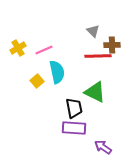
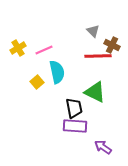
brown cross: rotated 28 degrees clockwise
yellow square: moved 1 px down
purple rectangle: moved 1 px right, 2 px up
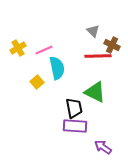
cyan semicircle: moved 4 px up
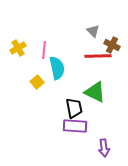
pink line: rotated 60 degrees counterclockwise
purple arrow: moved 1 px right, 1 px down; rotated 132 degrees counterclockwise
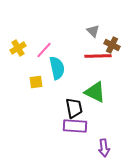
pink line: rotated 36 degrees clockwise
yellow square: moved 1 px left; rotated 32 degrees clockwise
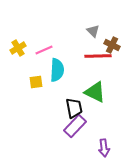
pink line: rotated 24 degrees clockwise
cyan semicircle: moved 2 px down; rotated 15 degrees clockwise
purple rectangle: rotated 50 degrees counterclockwise
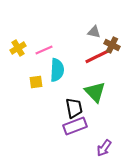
gray triangle: moved 1 px right, 1 px down; rotated 32 degrees counterclockwise
red line: rotated 24 degrees counterclockwise
green triangle: rotated 20 degrees clockwise
purple rectangle: rotated 25 degrees clockwise
purple arrow: rotated 42 degrees clockwise
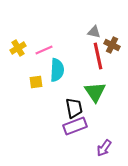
red line: rotated 76 degrees counterclockwise
green triangle: rotated 10 degrees clockwise
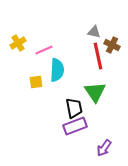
yellow cross: moved 5 px up
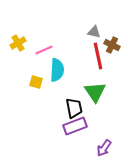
yellow square: rotated 24 degrees clockwise
